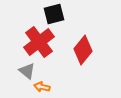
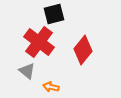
red cross: rotated 16 degrees counterclockwise
orange arrow: moved 9 px right
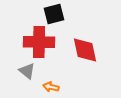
red cross: rotated 36 degrees counterclockwise
red diamond: moved 2 px right; rotated 52 degrees counterclockwise
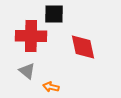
black square: rotated 15 degrees clockwise
red cross: moved 8 px left, 6 px up
red diamond: moved 2 px left, 3 px up
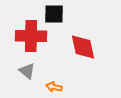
orange arrow: moved 3 px right
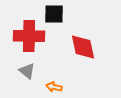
red cross: moved 2 px left
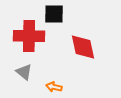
gray triangle: moved 3 px left, 1 px down
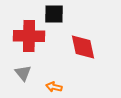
gray triangle: moved 1 px left, 1 px down; rotated 12 degrees clockwise
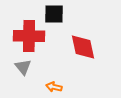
gray triangle: moved 6 px up
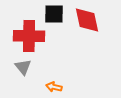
red diamond: moved 4 px right, 27 px up
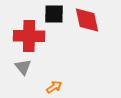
orange arrow: rotated 133 degrees clockwise
